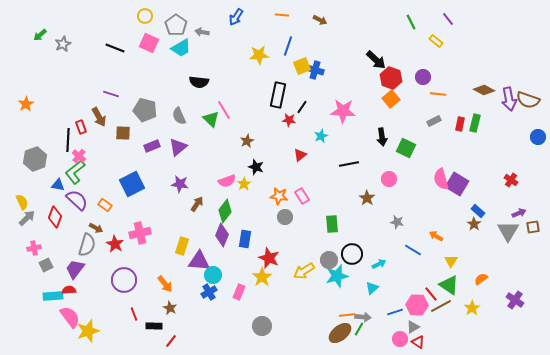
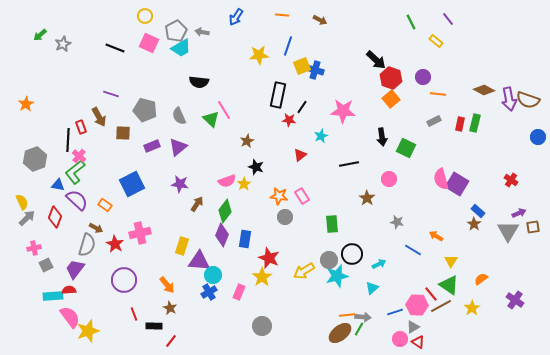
gray pentagon at (176, 25): moved 6 px down; rotated 10 degrees clockwise
orange arrow at (165, 284): moved 2 px right, 1 px down
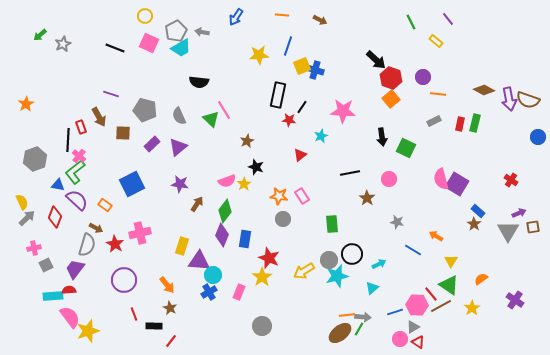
purple rectangle at (152, 146): moved 2 px up; rotated 21 degrees counterclockwise
black line at (349, 164): moved 1 px right, 9 px down
gray circle at (285, 217): moved 2 px left, 2 px down
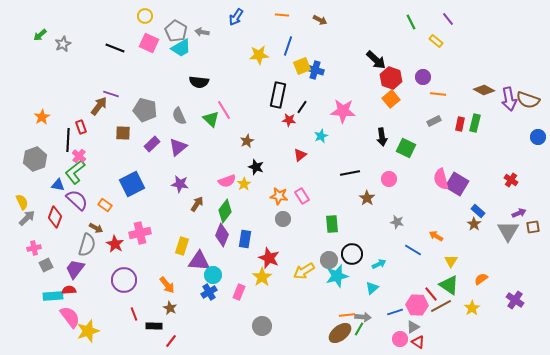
gray pentagon at (176, 31): rotated 15 degrees counterclockwise
orange star at (26, 104): moved 16 px right, 13 px down
brown arrow at (99, 117): moved 11 px up; rotated 114 degrees counterclockwise
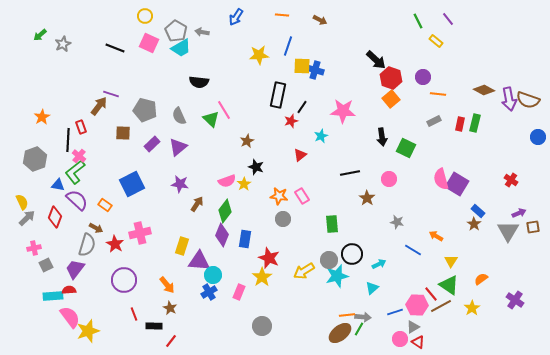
green line at (411, 22): moved 7 px right, 1 px up
yellow square at (302, 66): rotated 24 degrees clockwise
red star at (289, 120): moved 2 px right, 1 px down; rotated 24 degrees counterclockwise
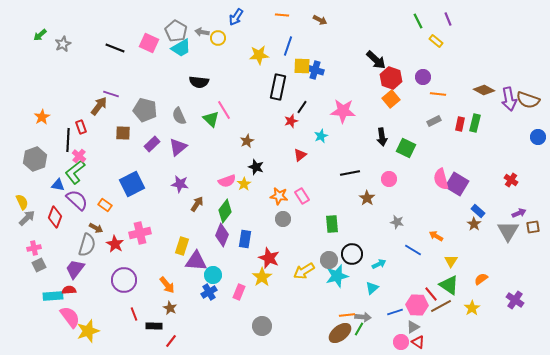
yellow circle at (145, 16): moved 73 px right, 22 px down
purple line at (448, 19): rotated 16 degrees clockwise
black rectangle at (278, 95): moved 8 px up
purple triangle at (199, 261): moved 3 px left
gray square at (46, 265): moved 7 px left
pink circle at (400, 339): moved 1 px right, 3 px down
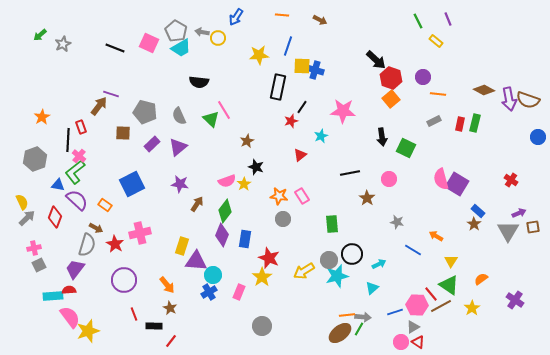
gray pentagon at (145, 110): moved 2 px down
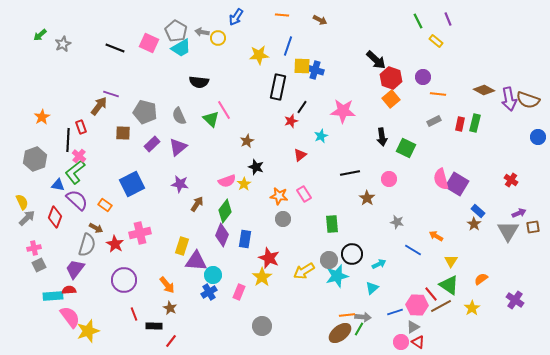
pink rectangle at (302, 196): moved 2 px right, 2 px up
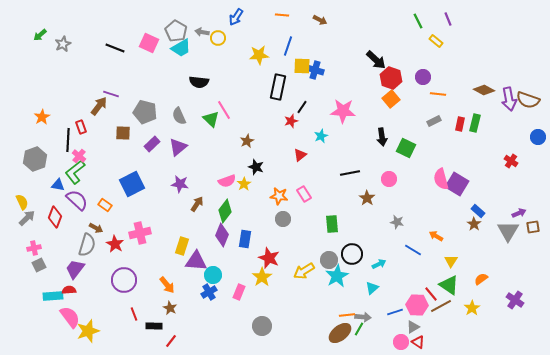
red cross at (511, 180): moved 19 px up
cyan star at (337, 276): rotated 15 degrees counterclockwise
